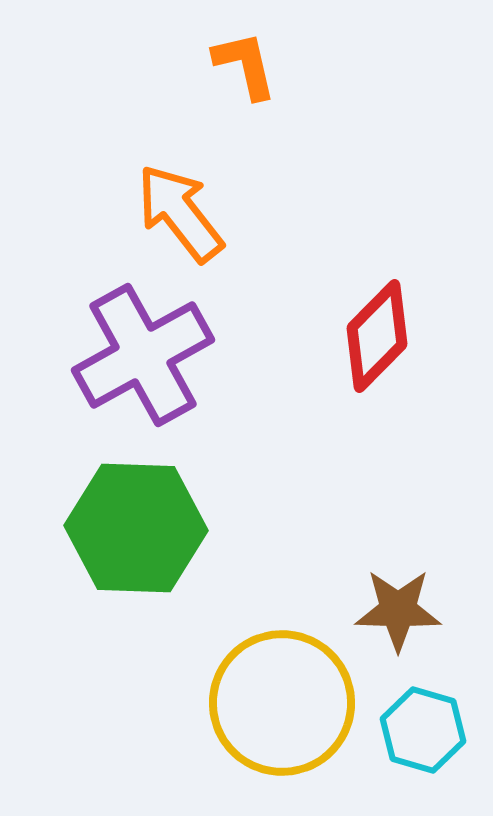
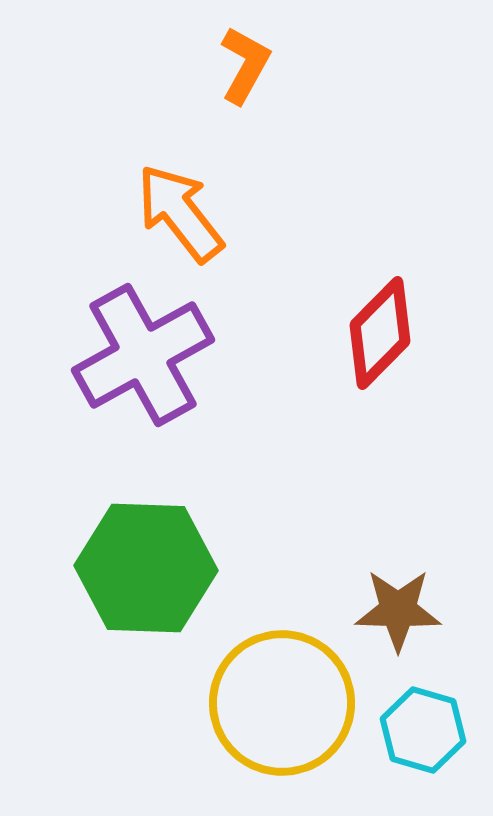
orange L-shape: rotated 42 degrees clockwise
red diamond: moved 3 px right, 3 px up
green hexagon: moved 10 px right, 40 px down
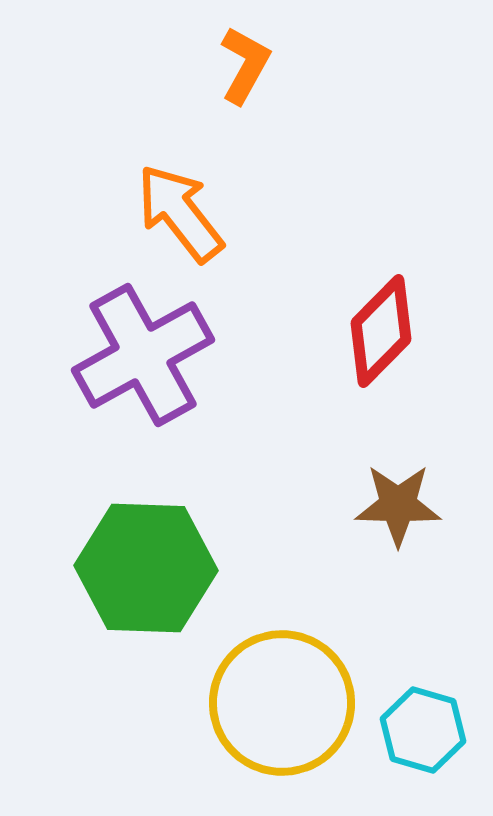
red diamond: moved 1 px right, 2 px up
brown star: moved 105 px up
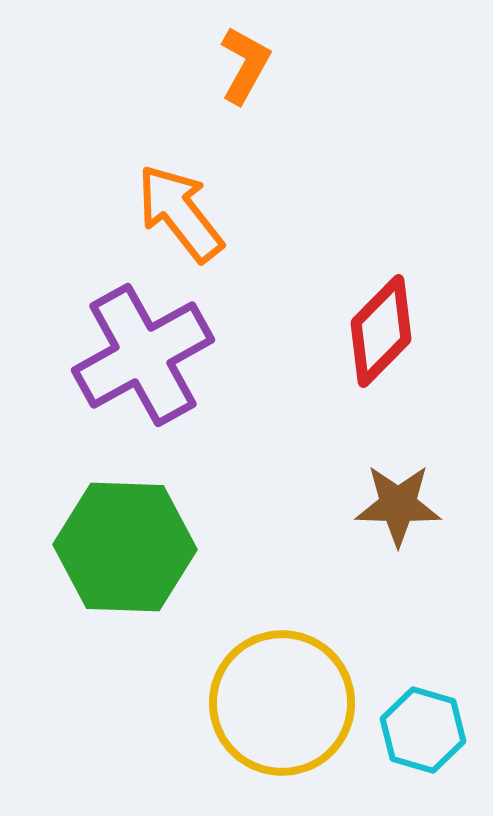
green hexagon: moved 21 px left, 21 px up
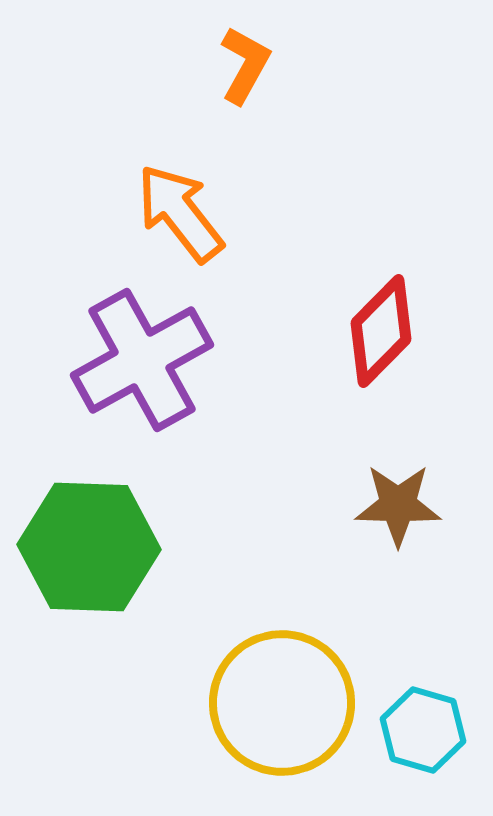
purple cross: moved 1 px left, 5 px down
green hexagon: moved 36 px left
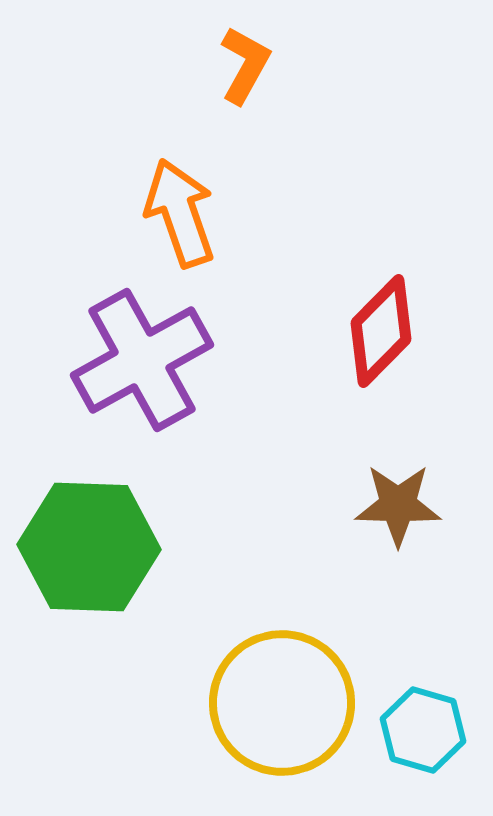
orange arrow: rotated 19 degrees clockwise
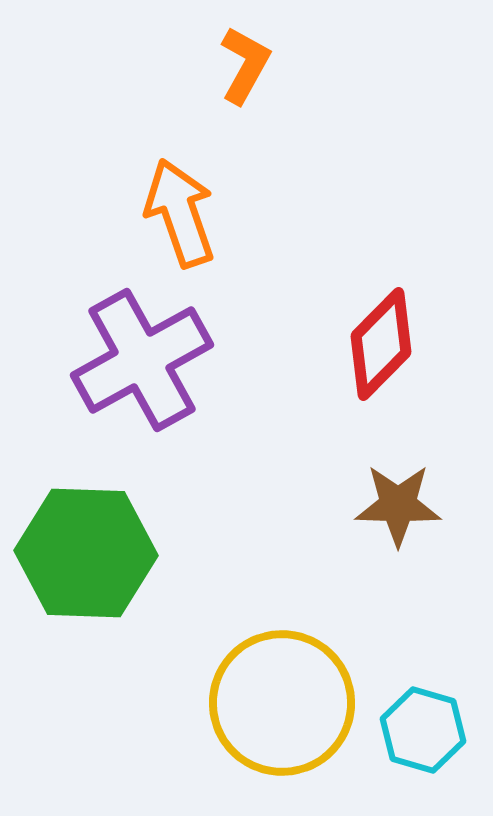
red diamond: moved 13 px down
green hexagon: moved 3 px left, 6 px down
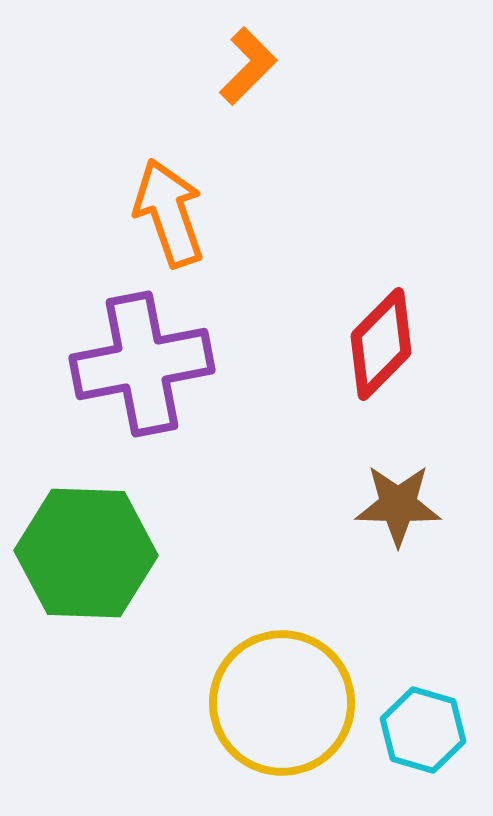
orange L-shape: moved 3 px right, 1 px down; rotated 16 degrees clockwise
orange arrow: moved 11 px left
purple cross: moved 4 px down; rotated 18 degrees clockwise
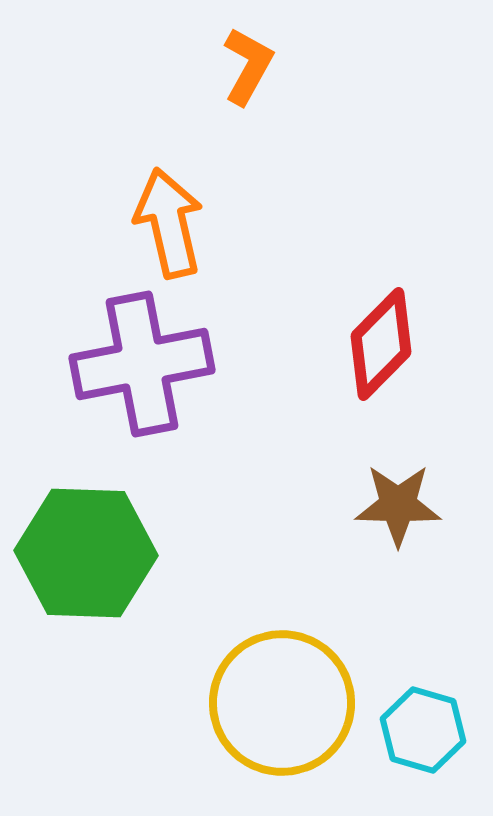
orange L-shape: rotated 16 degrees counterclockwise
orange arrow: moved 10 px down; rotated 6 degrees clockwise
